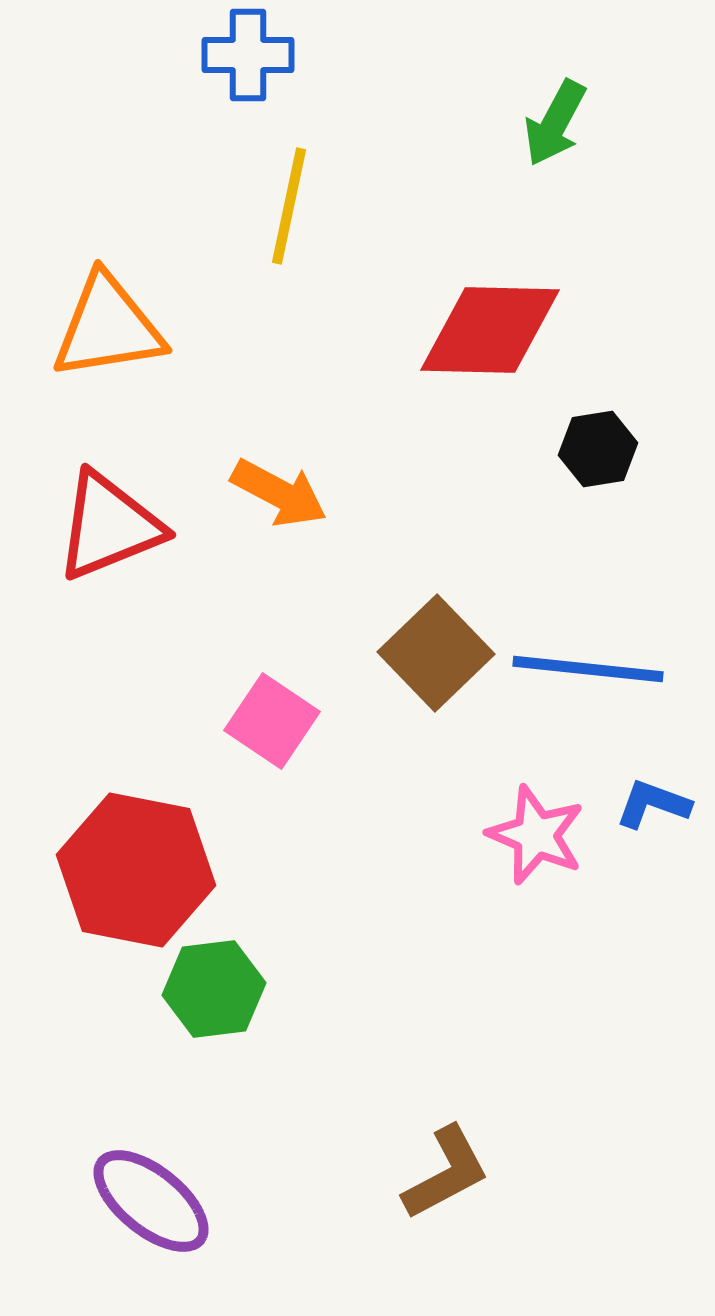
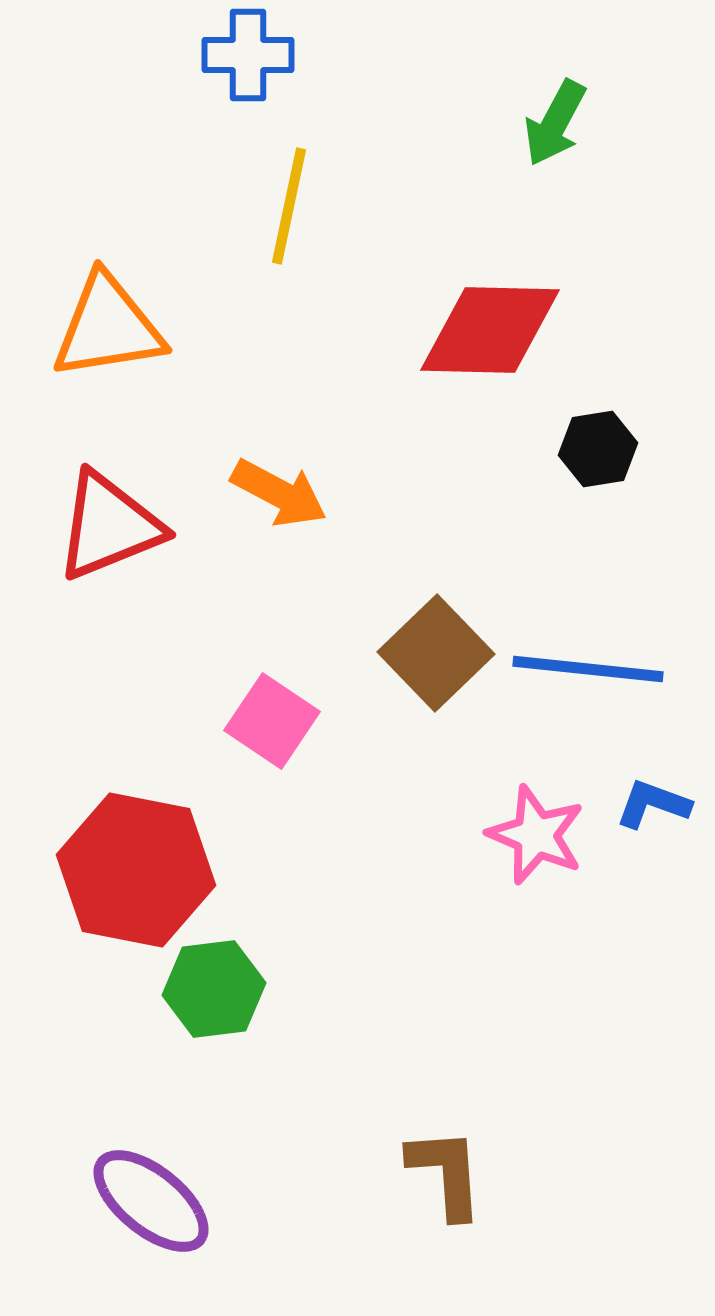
brown L-shape: rotated 66 degrees counterclockwise
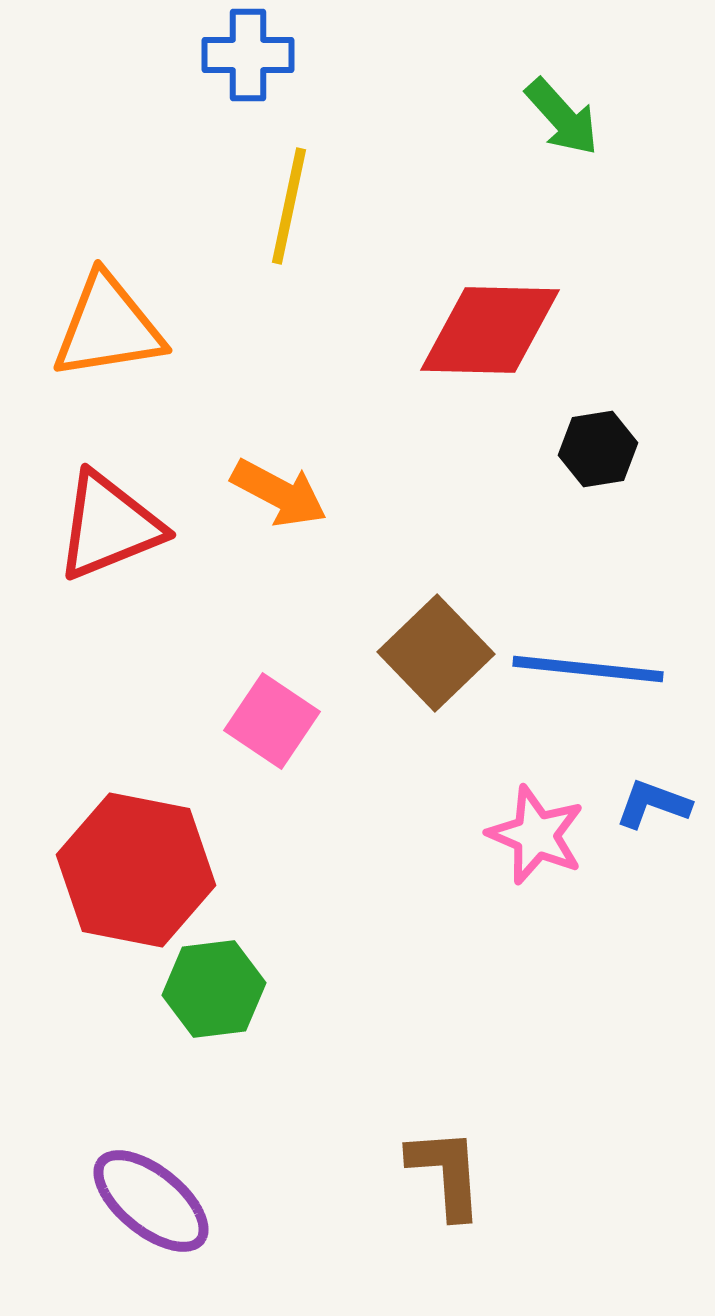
green arrow: moved 7 px right, 6 px up; rotated 70 degrees counterclockwise
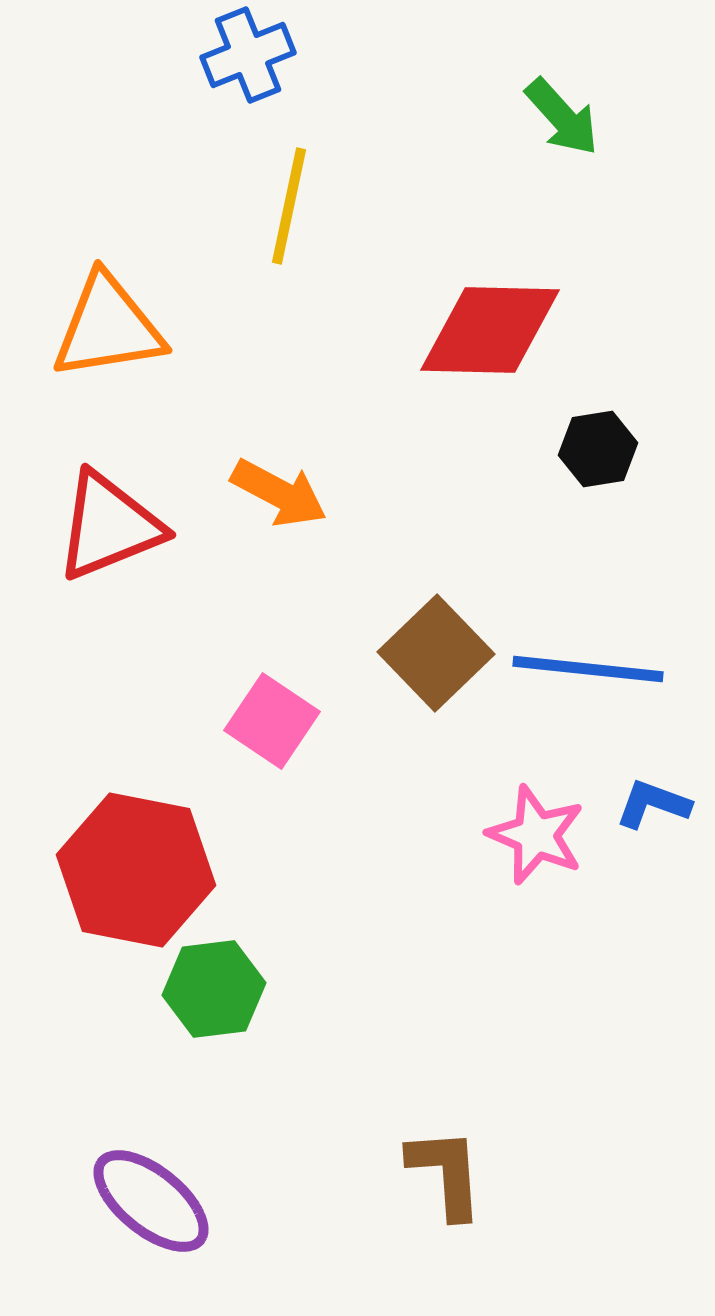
blue cross: rotated 22 degrees counterclockwise
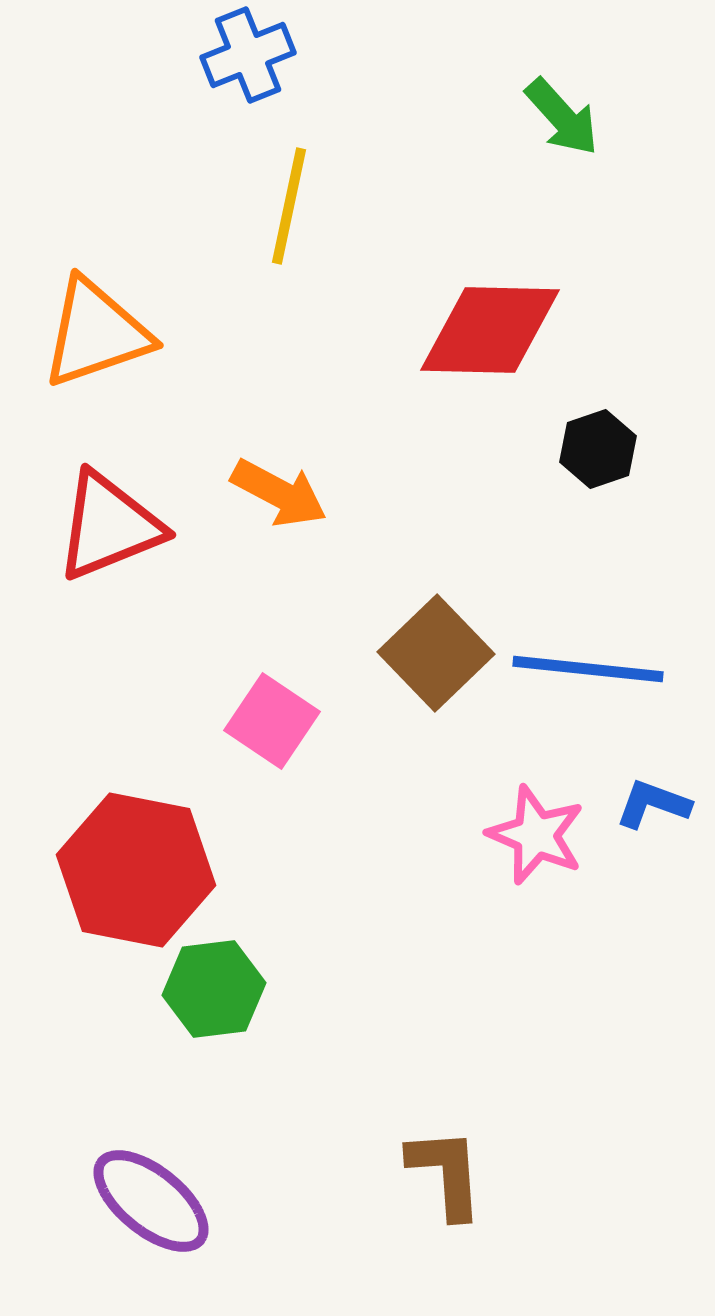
orange triangle: moved 12 px left, 6 px down; rotated 10 degrees counterclockwise
black hexagon: rotated 10 degrees counterclockwise
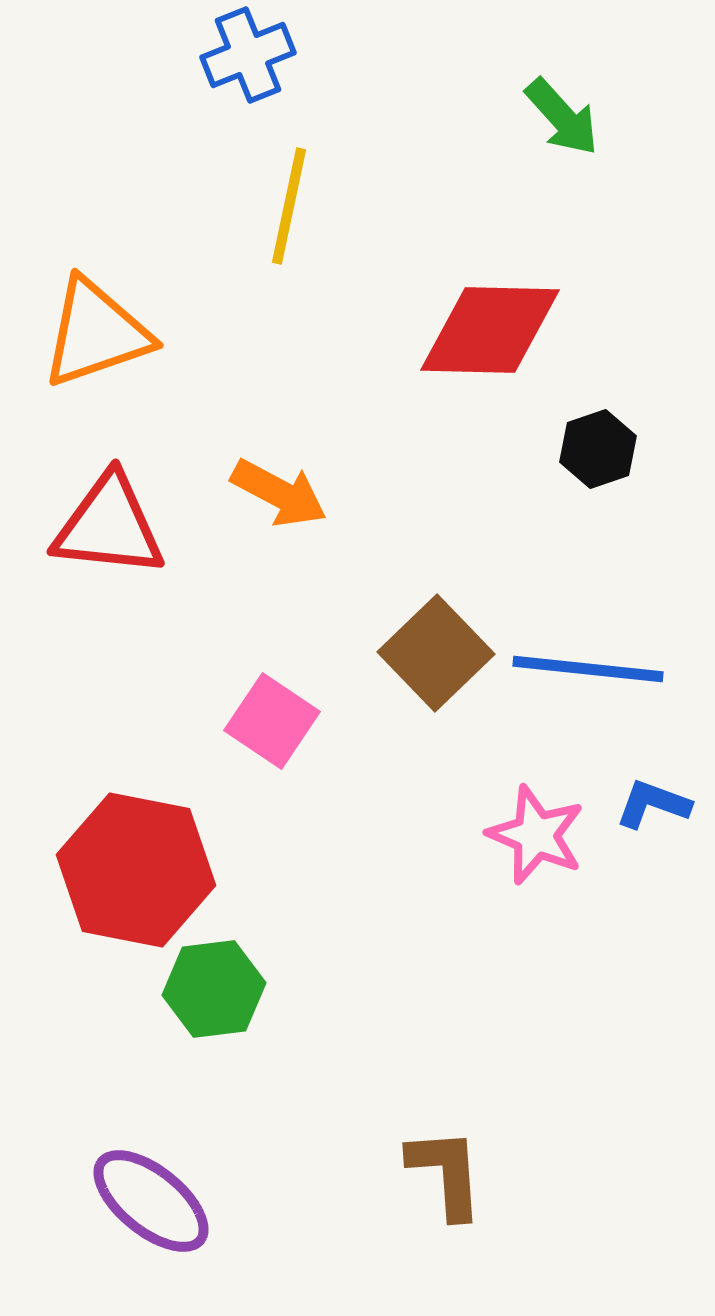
red triangle: rotated 28 degrees clockwise
